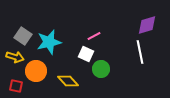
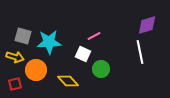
gray square: rotated 18 degrees counterclockwise
cyan star: rotated 10 degrees clockwise
white square: moved 3 px left
orange circle: moved 1 px up
red square: moved 1 px left, 2 px up; rotated 24 degrees counterclockwise
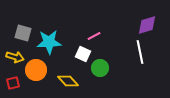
gray square: moved 3 px up
green circle: moved 1 px left, 1 px up
red square: moved 2 px left, 1 px up
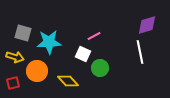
orange circle: moved 1 px right, 1 px down
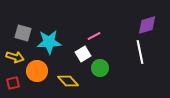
white square: rotated 35 degrees clockwise
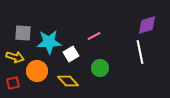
gray square: rotated 12 degrees counterclockwise
white square: moved 12 px left
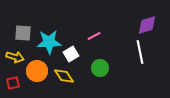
yellow diamond: moved 4 px left, 5 px up; rotated 10 degrees clockwise
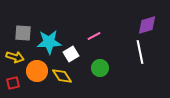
yellow diamond: moved 2 px left
